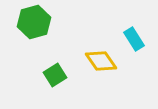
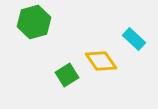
cyan rectangle: rotated 15 degrees counterclockwise
green square: moved 12 px right
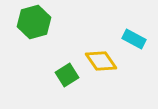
cyan rectangle: rotated 15 degrees counterclockwise
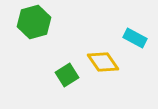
cyan rectangle: moved 1 px right, 1 px up
yellow diamond: moved 2 px right, 1 px down
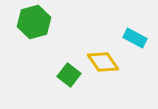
green square: moved 2 px right; rotated 20 degrees counterclockwise
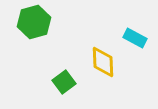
yellow diamond: rotated 32 degrees clockwise
green square: moved 5 px left, 7 px down; rotated 15 degrees clockwise
